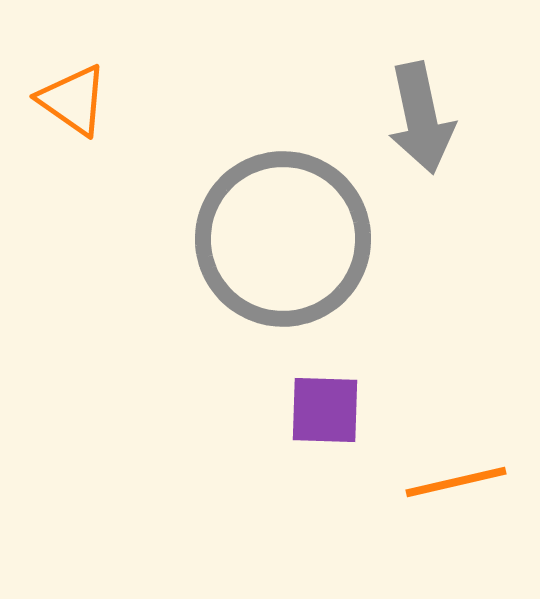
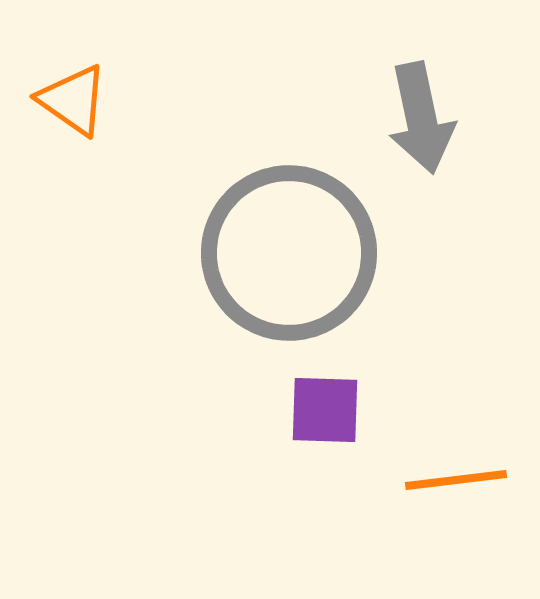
gray circle: moved 6 px right, 14 px down
orange line: moved 2 px up; rotated 6 degrees clockwise
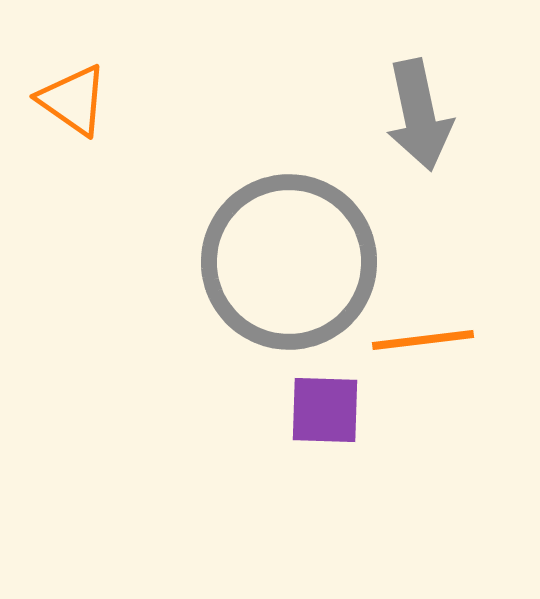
gray arrow: moved 2 px left, 3 px up
gray circle: moved 9 px down
orange line: moved 33 px left, 140 px up
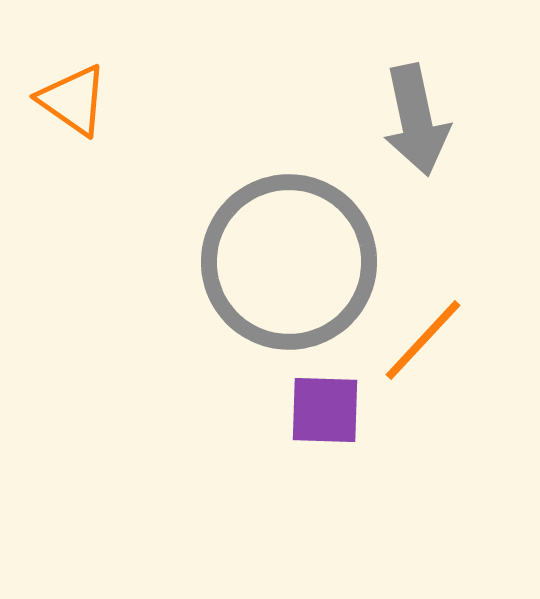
gray arrow: moved 3 px left, 5 px down
orange line: rotated 40 degrees counterclockwise
